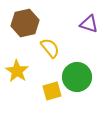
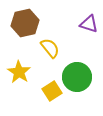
yellow star: moved 2 px right, 1 px down
yellow square: rotated 18 degrees counterclockwise
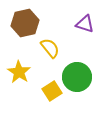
purple triangle: moved 4 px left
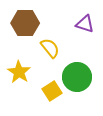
brown hexagon: rotated 12 degrees clockwise
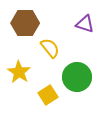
yellow square: moved 4 px left, 4 px down
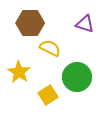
brown hexagon: moved 5 px right
yellow semicircle: rotated 25 degrees counterclockwise
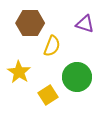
yellow semicircle: moved 2 px right, 2 px up; rotated 85 degrees clockwise
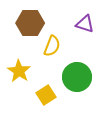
yellow star: moved 1 px up
yellow square: moved 2 px left
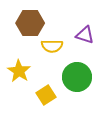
purple triangle: moved 11 px down
yellow semicircle: rotated 70 degrees clockwise
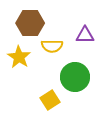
purple triangle: rotated 18 degrees counterclockwise
yellow star: moved 14 px up
green circle: moved 2 px left
yellow square: moved 4 px right, 5 px down
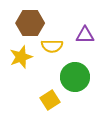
yellow star: moved 2 px right; rotated 20 degrees clockwise
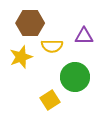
purple triangle: moved 1 px left, 1 px down
